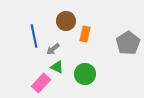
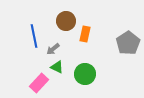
pink rectangle: moved 2 px left
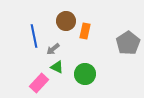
orange rectangle: moved 3 px up
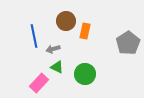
gray arrow: rotated 24 degrees clockwise
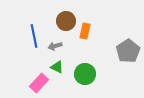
gray pentagon: moved 8 px down
gray arrow: moved 2 px right, 3 px up
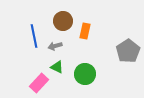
brown circle: moved 3 px left
